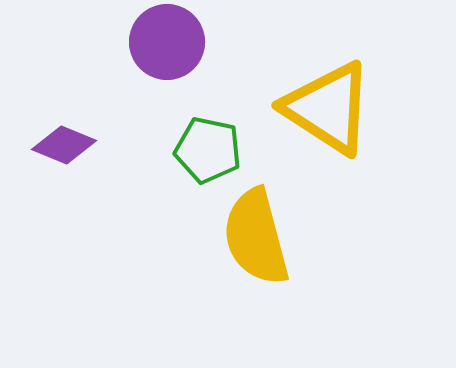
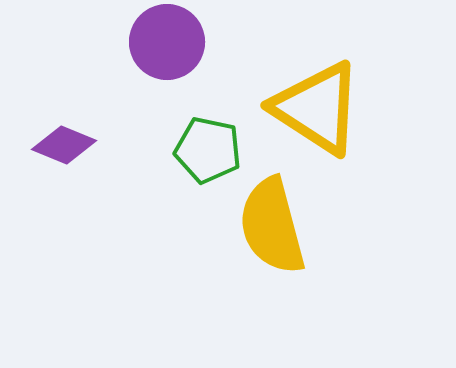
yellow triangle: moved 11 px left
yellow semicircle: moved 16 px right, 11 px up
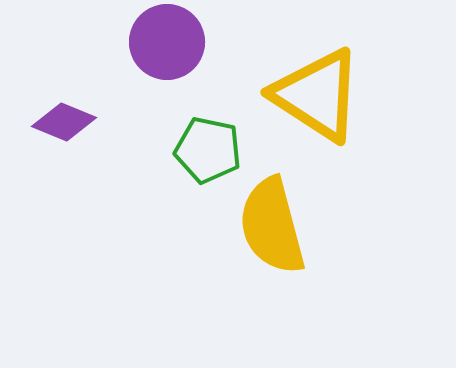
yellow triangle: moved 13 px up
purple diamond: moved 23 px up
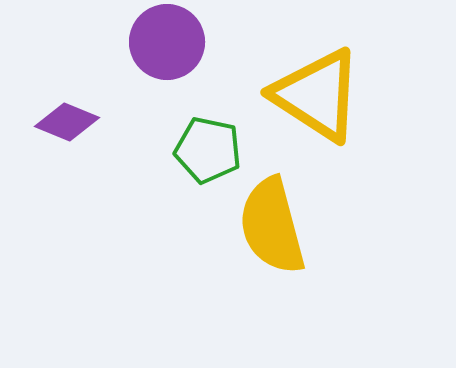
purple diamond: moved 3 px right
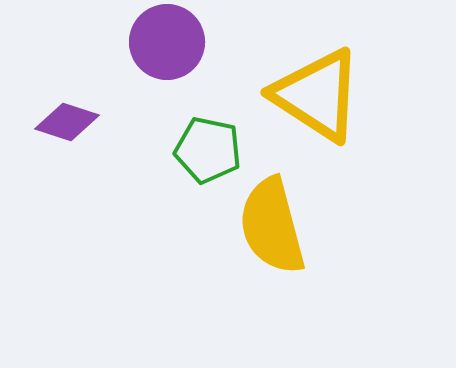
purple diamond: rotated 4 degrees counterclockwise
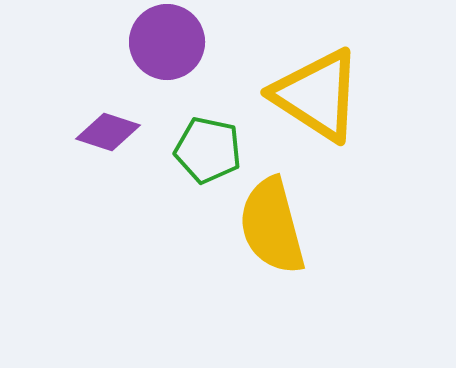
purple diamond: moved 41 px right, 10 px down
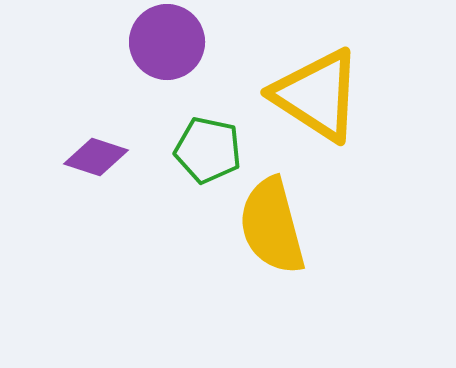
purple diamond: moved 12 px left, 25 px down
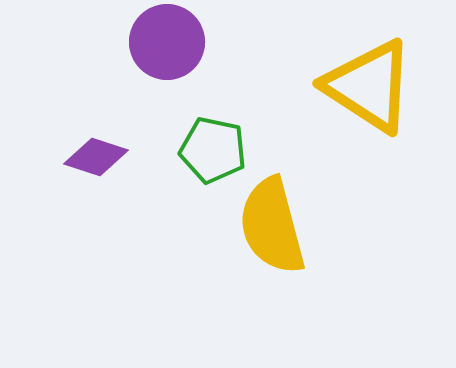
yellow triangle: moved 52 px right, 9 px up
green pentagon: moved 5 px right
